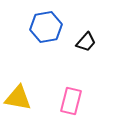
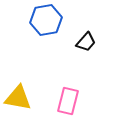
blue hexagon: moved 7 px up
pink rectangle: moved 3 px left
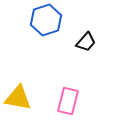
blue hexagon: rotated 8 degrees counterclockwise
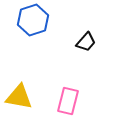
blue hexagon: moved 13 px left
yellow triangle: moved 1 px right, 1 px up
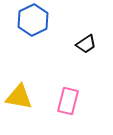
blue hexagon: rotated 8 degrees counterclockwise
black trapezoid: moved 2 px down; rotated 15 degrees clockwise
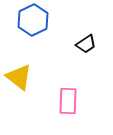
yellow triangle: moved 20 px up; rotated 28 degrees clockwise
pink rectangle: rotated 12 degrees counterclockwise
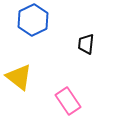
black trapezoid: rotated 130 degrees clockwise
pink rectangle: rotated 36 degrees counterclockwise
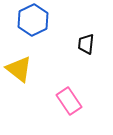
yellow triangle: moved 8 px up
pink rectangle: moved 1 px right
